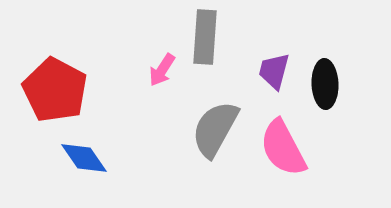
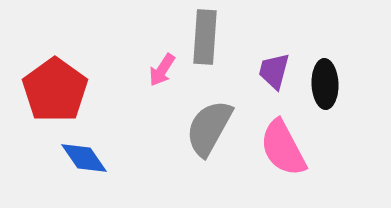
red pentagon: rotated 8 degrees clockwise
gray semicircle: moved 6 px left, 1 px up
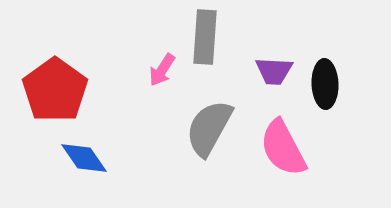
purple trapezoid: rotated 102 degrees counterclockwise
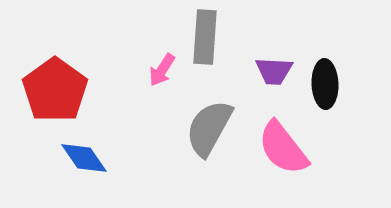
pink semicircle: rotated 10 degrees counterclockwise
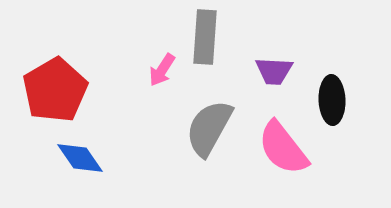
black ellipse: moved 7 px right, 16 px down
red pentagon: rotated 6 degrees clockwise
blue diamond: moved 4 px left
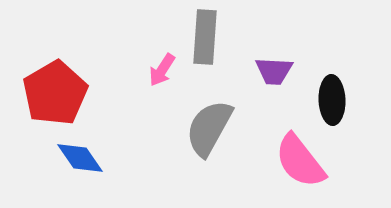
red pentagon: moved 3 px down
pink semicircle: moved 17 px right, 13 px down
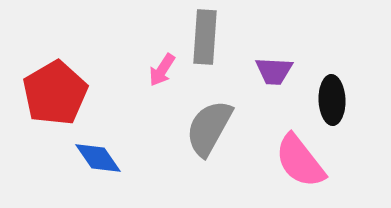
blue diamond: moved 18 px right
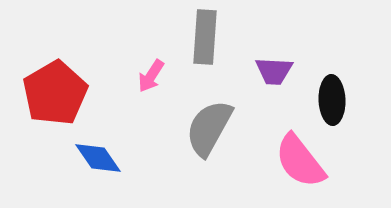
pink arrow: moved 11 px left, 6 px down
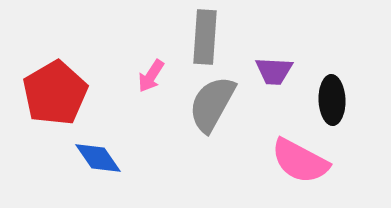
gray semicircle: moved 3 px right, 24 px up
pink semicircle: rotated 24 degrees counterclockwise
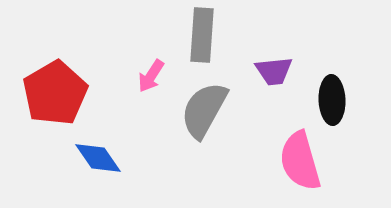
gray rectangle: moved 3 px left, 2 px up
purple trapezoid: rotated 9 degrees counterclockwise
gray semicircle: moved 8 px left, 6 px down
pink semicircle: rotated 46 degrees clockwise
